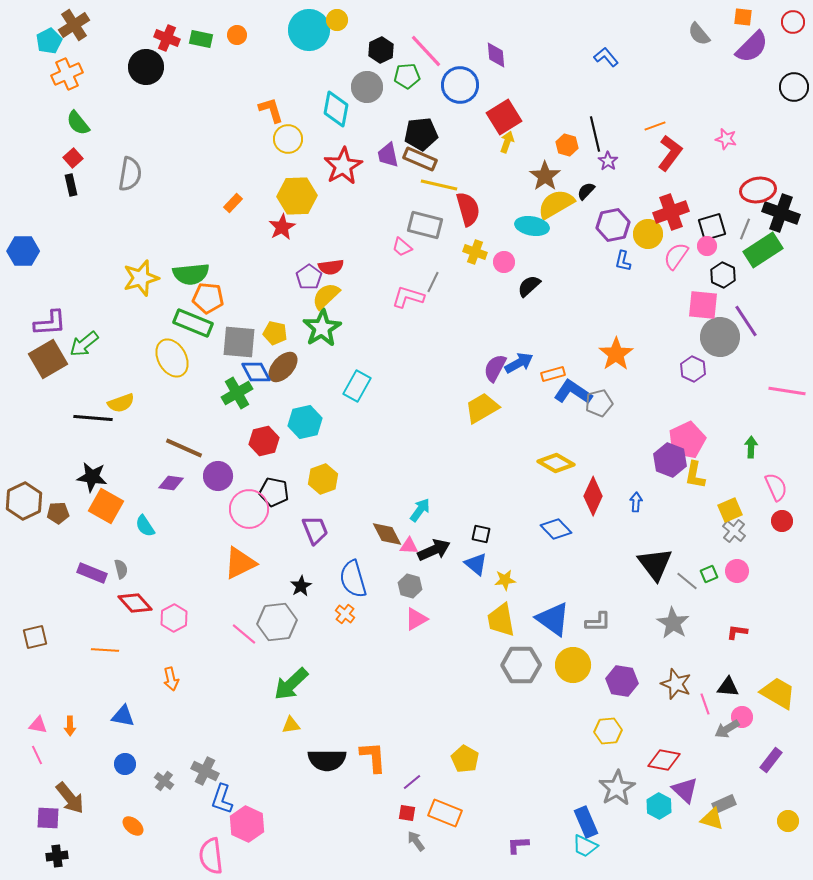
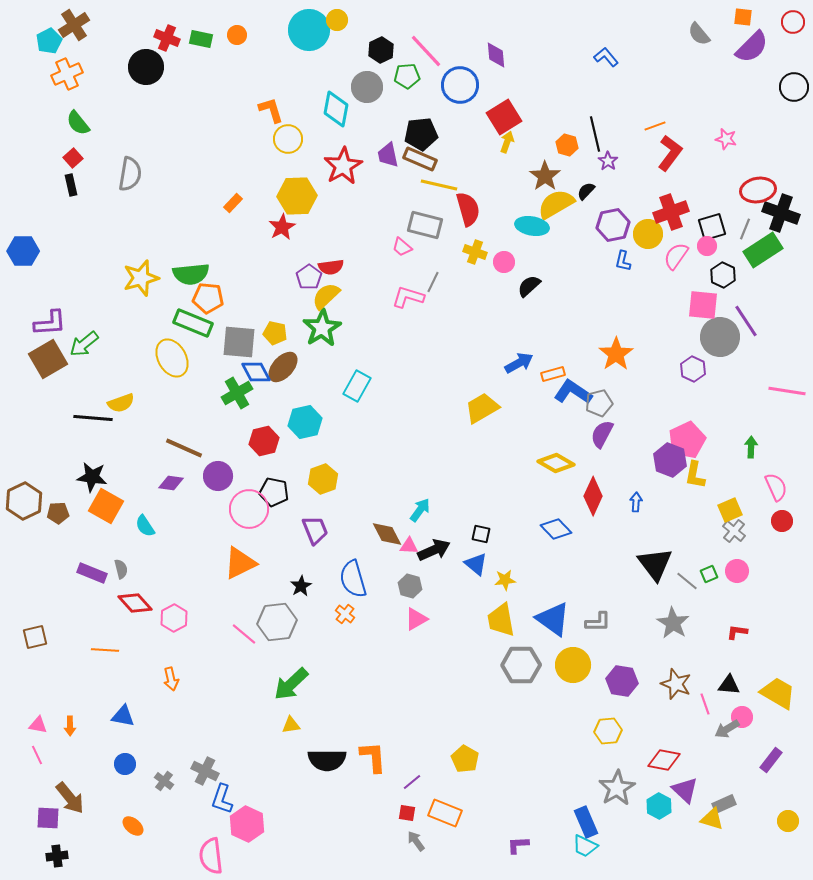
purple semicircle at (495, 368): moved 107 px right, 66 px down
black triangle at (728, 687): moved 1 px right, 2 px up
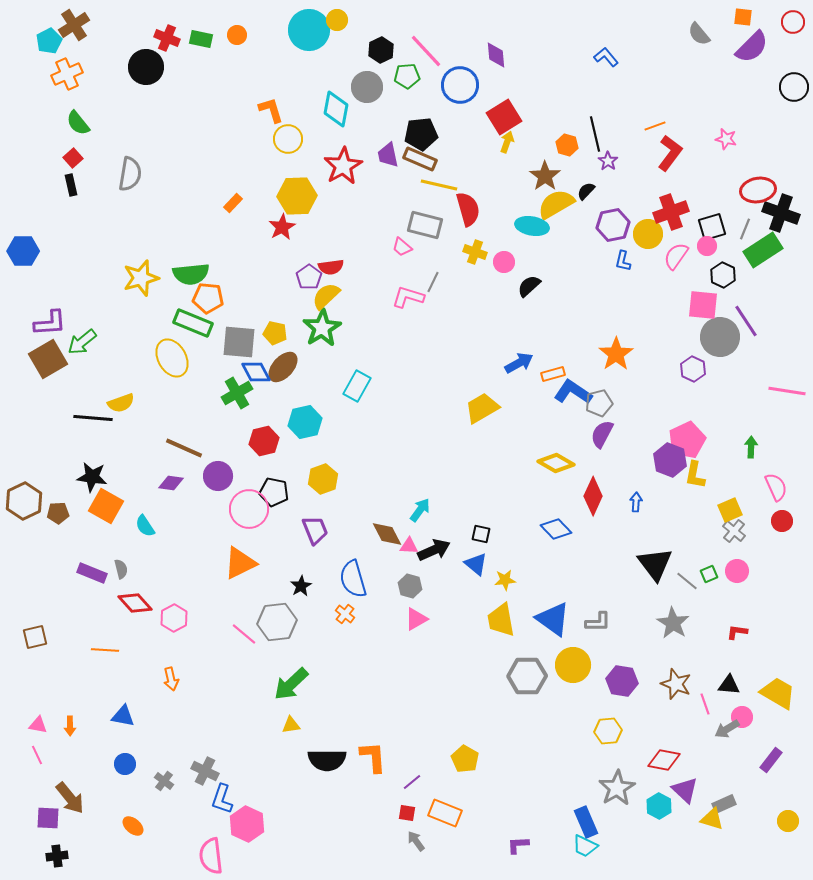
green arrow at (84, 344): moved 2 px left, 2 px up
gray hexagon at (521, 665): moved 6 px right, 11 px down
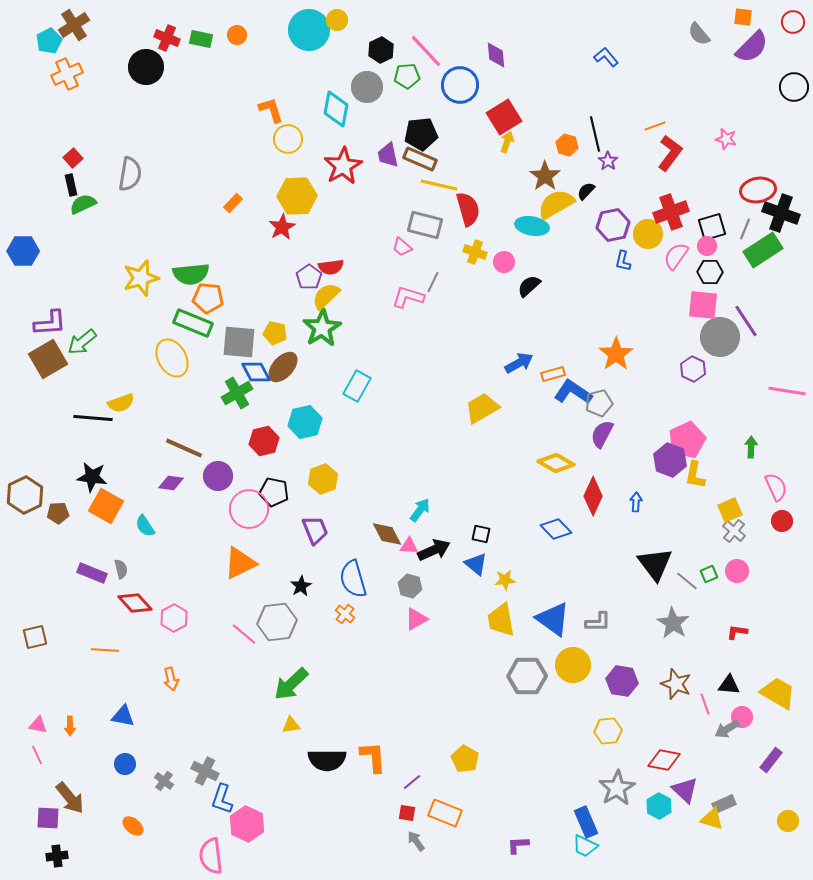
green semicircle at (78, 123): moved 5 px right, 81 px down; rotated 104 degrees clockwise
black hexagon at (723, 275): moved 13 px left, 3 px up; rotated 25 degrees counterclockwise
brown hexagon at (24, 501): moved 1 px right, 6 px up
